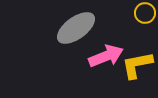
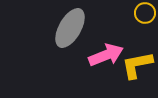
gray ellipse: moved 6 px left; rotated 24 degrees counterclockwise
pink arrow: moved 1 px up
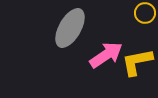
pink arrow: rotated 12 degrees counterclockwise
yellow L-shape: moved 3 px up
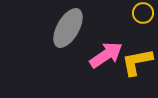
yellow circle: moved 2 px left
gray ellipse: moved 2 px left
